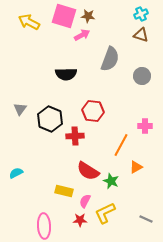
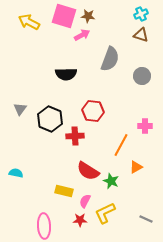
cyan semicircle: rotated 40 degrees clockwise
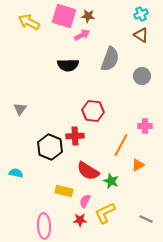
brown triangle: rotated 14 degrees clockwise
black semicircle: moved 2 px right, 9 px up
black hexagon: moved 28 px down
orange triangle: moved 2 px right, 2 px up
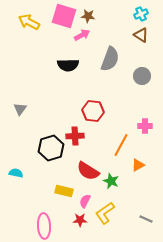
black hexagon: moved 1 px right, 1 px down; rotated 20 degrees clockwise
yellow L-shape: rotated 10 degrees counterclockwise
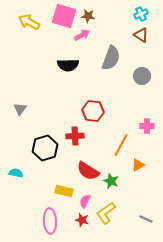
gray semicircle: moved 1 px right, 1 px up
pink cross: moved 2 px right
black hexagon: moved 6 px left
yellow L-shape: moved 1 px right
red star: moved 2 px right; rotated 16 degrees clockwise
pink ellipse: moved 6 px right, 5 px up
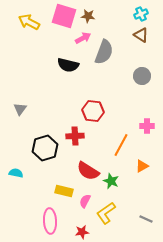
pink arrow: moved 1 px right, 3 px down
gray semicircle: moved 7 px left, 6 px up
black semicircle: rotated 15 degrees clockwise
orange triangle: moved 4 px right, 1 px down
red star: moved 12 px down; rotated 24 degrees counterclockwise
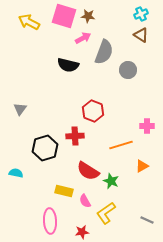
gray circle: moved 14 px left, 6 px up
red hexagon: rotated 15 degrees clockwise
orange line: rotated 45 degrees clockwise
pink semicircle: rotated 56 degrees counterclockwise
gray line: moved 1 px right, 1 px down
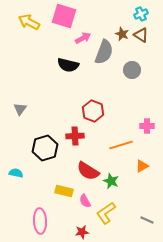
brown star: moved 34 px right, 18 px down; rotated 16 degrees clockwise
gray circle: moved 4 px right
pink ellipse: moved 10 px left
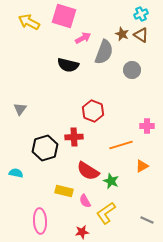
red cross: moved 1 px left, 1 px down
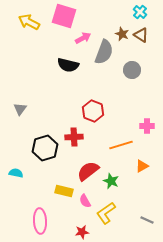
cyan cross: moved 1 px left, 2 px up; rotated 24 degrees counterclockwise
red semicircle: rotated 110 degrees clockwise
